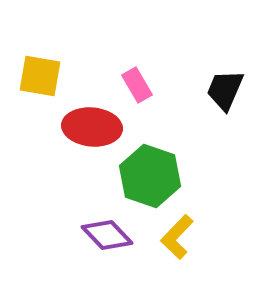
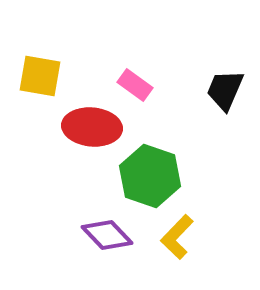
pink rectangle: moved 2 px left; rotated 24 degrees counterclockwise
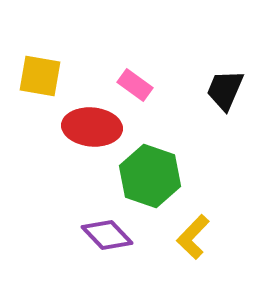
yellow L-shape: moved 16 px right
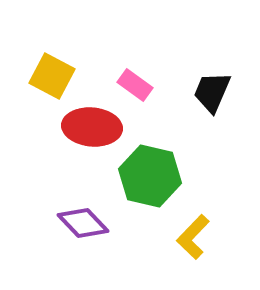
yellow square: moved 12 px right; rotated 18 degrees clockwise
black trapezoid: moved 13 px left, 2 px down
green hexagon: rotated 6 degrees counterclockwise
purple diamond: moved 24 px left, 12 px up
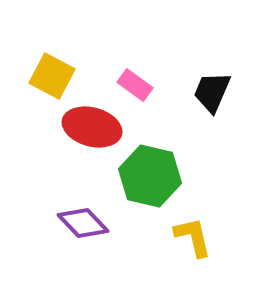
red ellipse: rotated 10 degrees clockwise
yellow L-shape: rotated 123 degrees clockwise
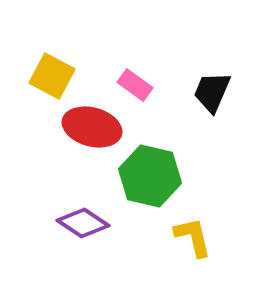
purple diamond: rotated 12 degrees counterclockwise
